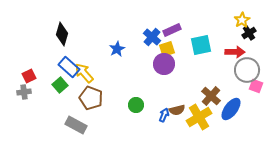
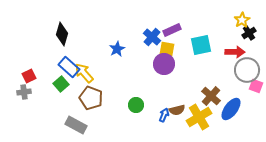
yellow square: rotated 28 degrees clockwise
green square: moved 1 px right, 1 px up
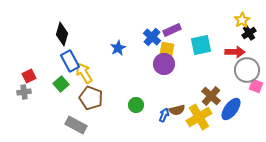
blue star: moved 1 px right, 1 px up
blue rectangle: moved 1 px right, 6 px up; rotated 20 degrees clockwise
yellow arrow: rotated 10 degrees clockwise
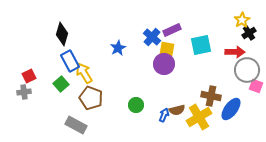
brown cross: rotated 30 degrees counterclockwise
